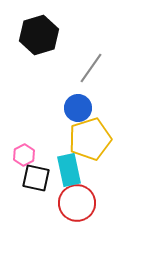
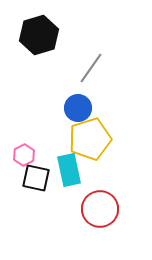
red circle: moved 23 px right, 6 px down
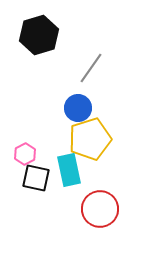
pink hexagon: moved 1 px right, 1 px up
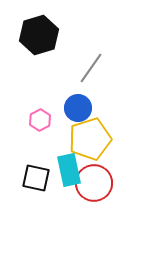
pink hexagon: moved 15 px right, 34 px up
red circle: moved 6 px left, 26 px up
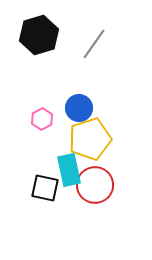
gray line: moved 3 px right, 24 px up
blue circle: moved 1 px right
pink hexagon: moved 2 px right, 1 px up
black square: moved 9 px right, 10 px down
red circle: moved 1 px right, 2 px down
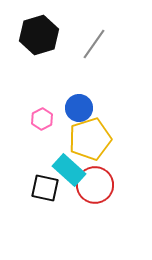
cyan rectangle: rotated 36 degrees counterclockwise
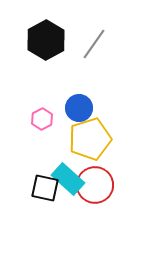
black hexagon: moved 7 px right, 5 px down; rotated 12 degrees counterclockwise
cyan rectangle: moved 1 px left, 9 px down
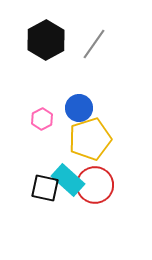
cyan rectangle: moved 1 px down
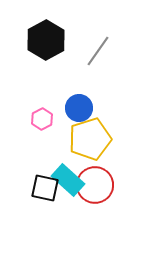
gray line: moved 4 px right, 7 px down
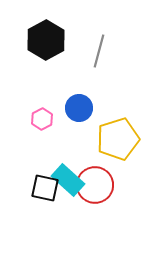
gray line: moved 1 px right; rotated 20 degrees counterclockwise
yellow pentagon: moved 28 px right
